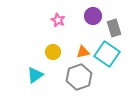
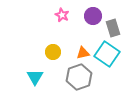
pink star: moved 4 px right, 5 px up
gray rectangle: moved 1 px left
orange triangle: moved 1 px down
cyan triangle: moved 2 px down; rotated 24 degrees counterclockwise
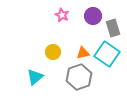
cyan triangle: rotated 18 degrees clockwise
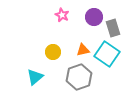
purple circle: moved 1 px right, 1 px down
orange triangle: moved 3 px up
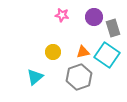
pink star: rotated 16 degrees counterclockwise
orange triangle: moved 2 px down
cyan square: moved 1 px down
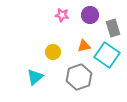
purple circle: moved 4 px left, 2 px up
orange triangle: moved 1 px right, 6 px up
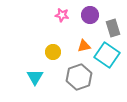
cyan triangle: rotated 18 degrees counterclockwise
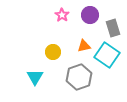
pink star: rotated 24 degrees clockwise
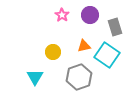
gray rectangle: moved 2 px right, 1 px up
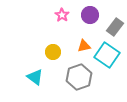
gray rectangle: rotated 54 degrees clockwise
cyan triangle: rotated 24 degrees counterclockwise
